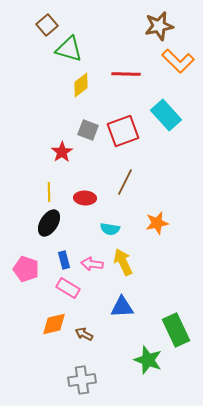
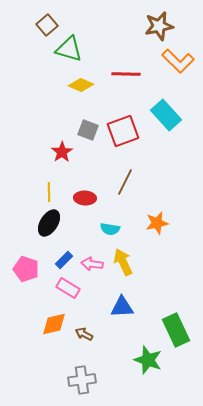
yellow diamond: rotated 60 degrees clockwise
blue rectangle: rotated 60 degrees clockwise
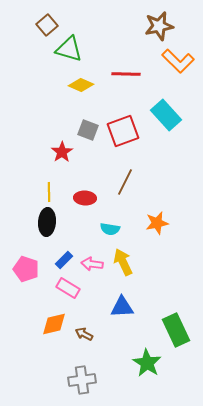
black ellipse: moved 2 px left, 1 px up; rotated 28 degrees counterclockwise
green star: moved 1 px left, 3 px down; rotated 12 degrees clockwise
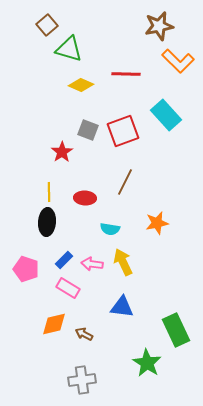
blue triangle: rotated 10 degrees clockwise
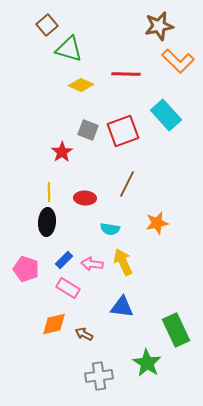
brown line: moved 2 px right, 2 px down
gray cross: moved 17 px right, 4 px up
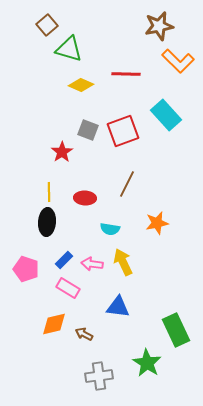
blue triangle: moved 4 px left
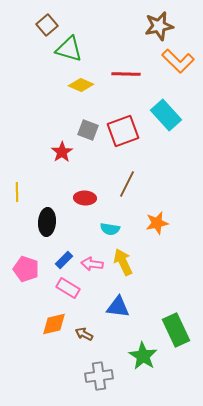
yellow line: moved 32 px left
green star: moved 4 px left, 7 px up
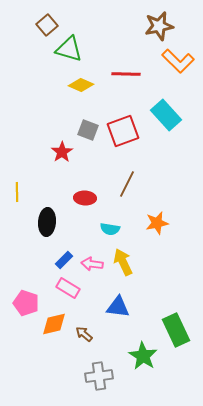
pink pentagon: moved 34 px down
brown arrow: rotated 12 degrees clockwise
